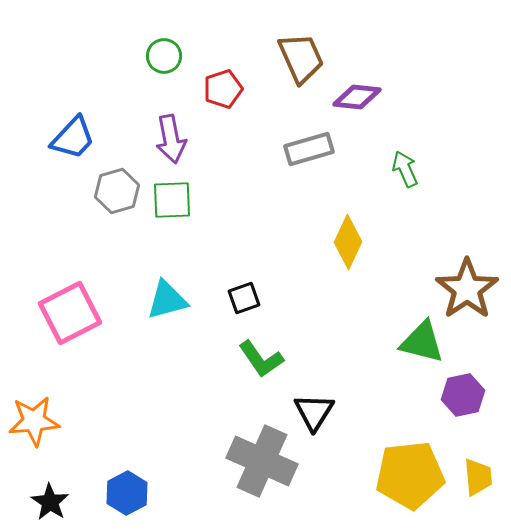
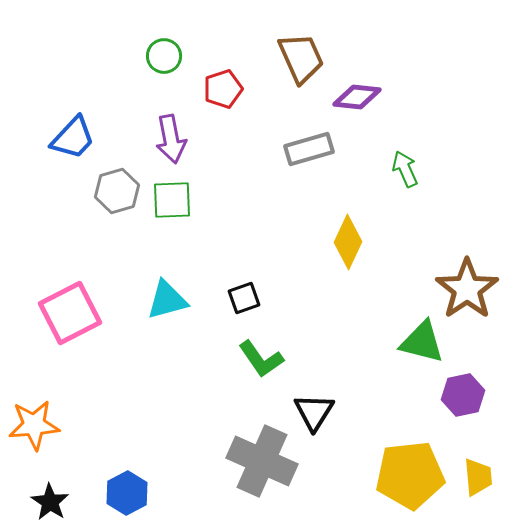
orange star: moved 4 px down
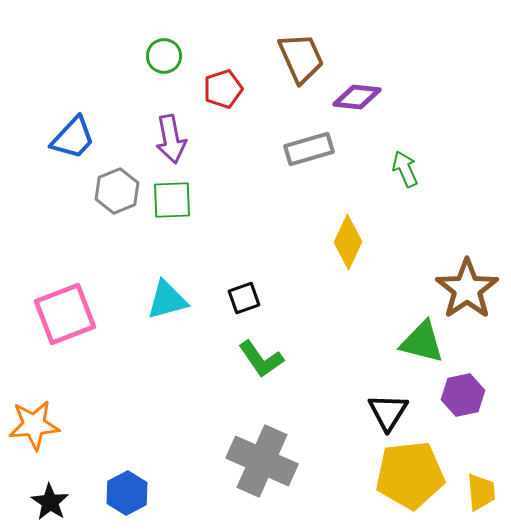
gray hexagon: rotated 6 degrees counterclockwise
pink square: moved 5 px left, 1 px down; rotated 6 degrees clockwise
black triangle: moved 74 px right
yellow trapezoid: moved 3 px right, 15 px down
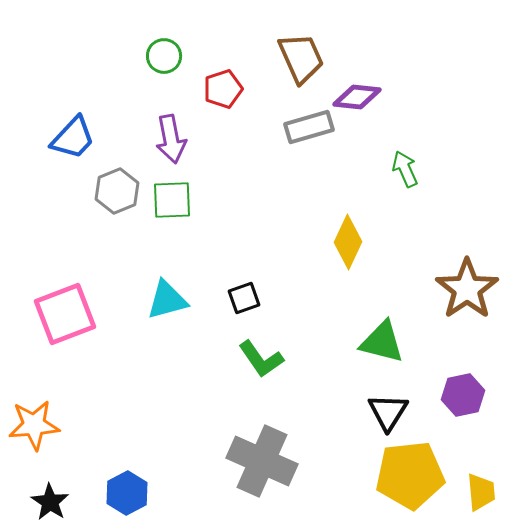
gray rectangle: moved 22 px up
green triangle: moved 40 px left
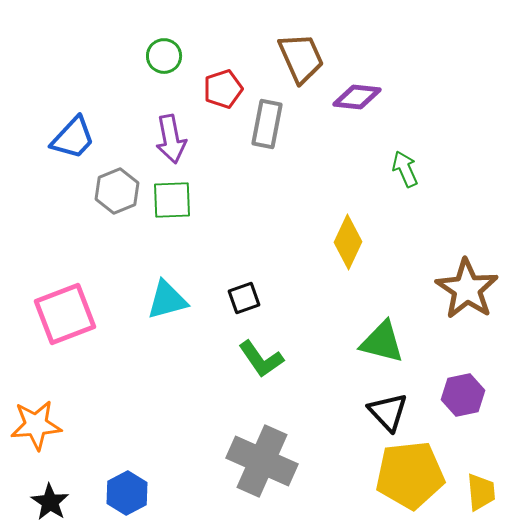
gray rectangle: moved 42 px left, 3 px up; rotated 63 degrees counterclockwise
brown star: rotated 4 degrees counterclockwise
black triangle: rotated 15 degrees counterclockwise
orange star: moved 2 px right
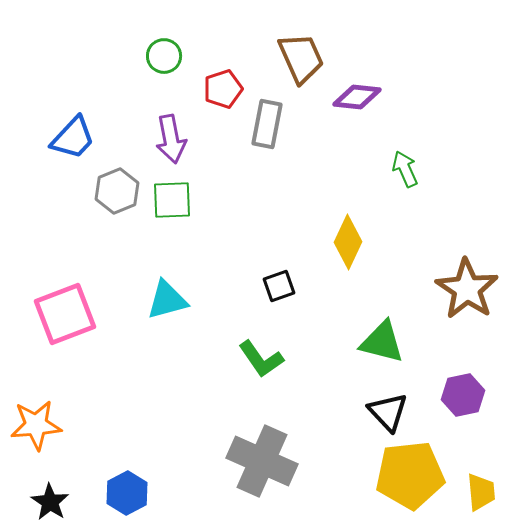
black square: moved 35 px right, 12 px up
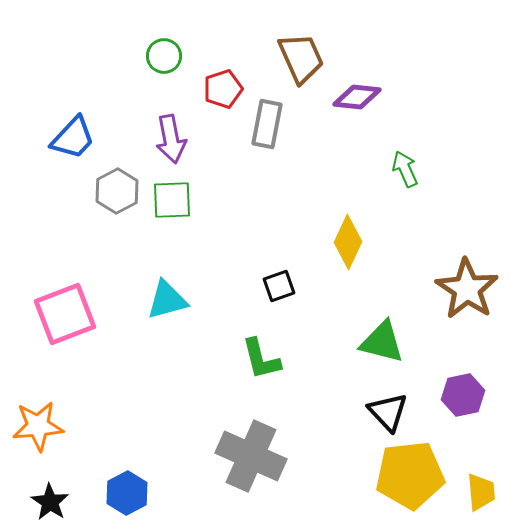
gray hexagon: rotated 6 degrees counterclockwise
green L-shape: rotated 21 degrees clockwise
orange star: moved 2 px right, 1 px down
gray cross: moved 11 px left, 5 px up
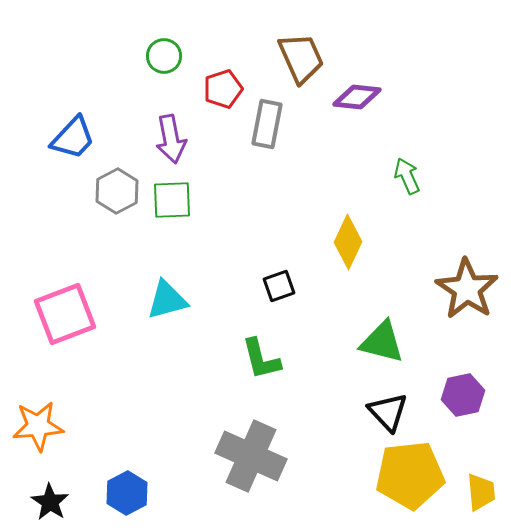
green arrow: moved 2 px right, 7 px down
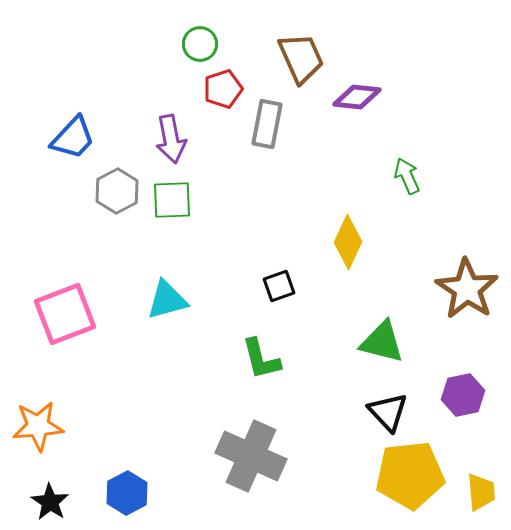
green circle: moved 36 px right, 12 px up
